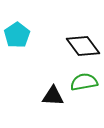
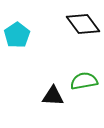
black diamond: moved 22 px up
green semicircle: moved 1 px up
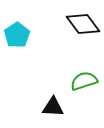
green semicircle: rotated 8 degrees counterclockwise
black triangle: moved 11 px down
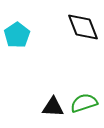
black diamond: moved 3 px down; rotated 16 degrees clockwise
green semicircle: moved 22 px down
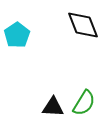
black diamond: moved 2 px up
green semicircle: rotated 140 degrees clockwise
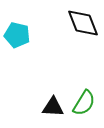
black diamond: moved 2 px up
cyan pentagon: rotated 25 degrees counterclockwise
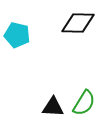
black diamond: moved 5 px left; rotated 68 degrees counterclockwise
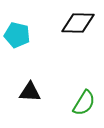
black triangle: moved 23 px left, 15 px up
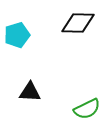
cyan pentagon: rotated 30 degrees counterclockwise
green semicircle: moved 3 px right, 6 px down; rotated 32 degrees clockwise
